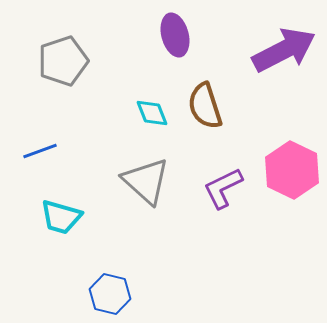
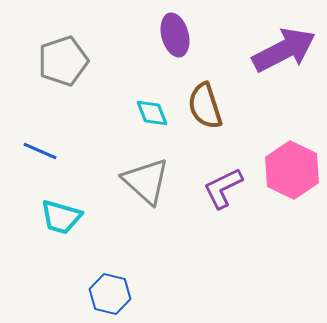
blue line: rotated 44 degrees clockwise
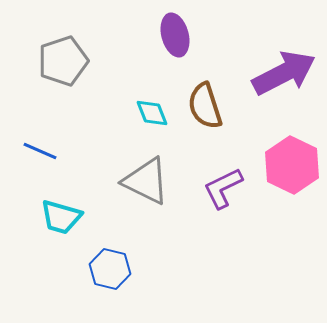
purple arrow: moved 23 px down
pink hexagon: moved 5 px up
gray triangle: rotated 16 degrees counterclockwise
blue hexagon: moved 25 px up
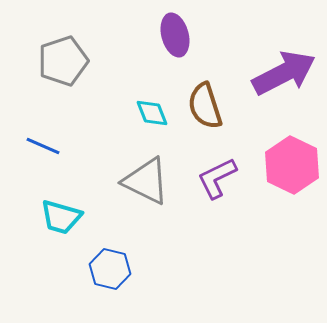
blue line: moved 3 px right, 5 px up
purple L-shape: moved 6 px left, 10 px up
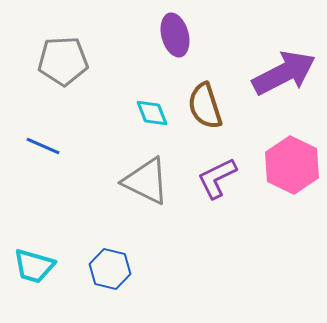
gray pentagon: rotated 15 degrees clockwise
cyan trapezoid: moved 27 px left, 49 px down
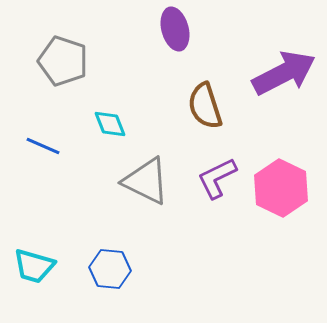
purple ellipse: moved 6 px up
gray pentagon: rotated 21 degrees clockwise
cyan diamond: moved 42 px left, 11 px down
pink hexagon: moved 11 px left, 23 px down
blue hexagon: rotated 9 degrees counterclockwise
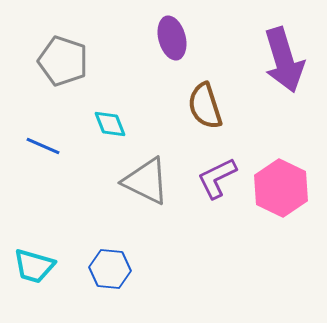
purple ellipse: moved 3 px left, 9 px down
purple arrow: moved 13 px up; rotated 100 degrees clockwise
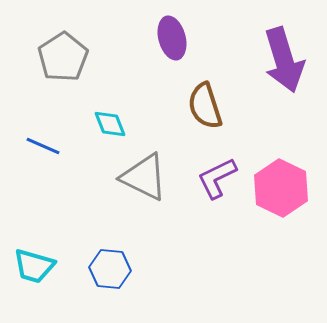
gray pentagon: moved 4 px up; rotated 21 degrees clockwise
gray triangle: moved 2 px left, 4 px up
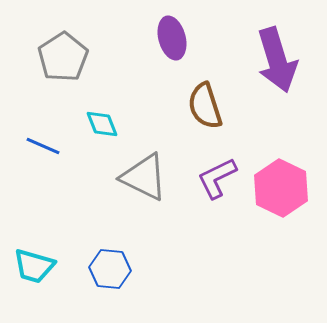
purple arrow: moved 7 px left
cyan diamond: moved 8 px left
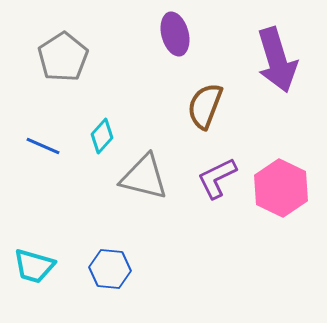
purple ellipse: moved 3 px right, 4 px up
brown semicircle: rotated 39 degrees clockwise
cyan diamond: moved 12 px down; rotated 64 degrees clockwise
gray triangle: rotated 12 degrees counterclockwise
